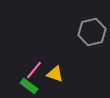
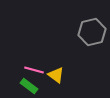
pink line: rotated 66 degrees clockwise
yellow triangle: moved 1 px right, 1 px down; rotated 18 degrees clockwise
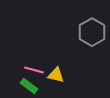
gray hexagon: rotated 16 degrees counterclockwise
yellow triangle: rotated 24 degrees counterclockwise
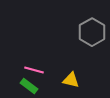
yellow triangle: moved 15 px right, 5 px down
